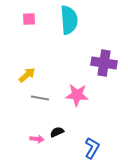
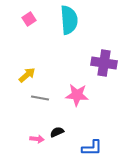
pink square: rotated 32 degrees counterclockwise
blue L-shape: rotated 60 degrees clockwise
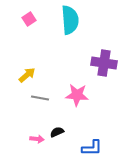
cyan semicircle: moved 1 px right
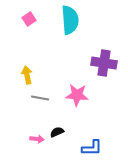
yellow arrow: rotated 60 degrees counterclockwise
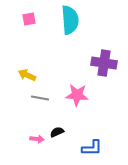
pink square: rotated 24 degrees clockwise
yellow arrow: rotated 54 degrees counterclockwise
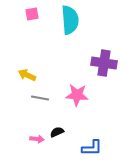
pink square: moved 3 px right, 5 px up
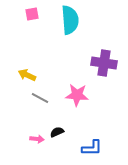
gray line: rotated 18 degrees clockwise
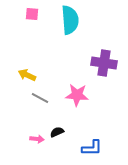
pink square: rotated 16 degrees clockwise
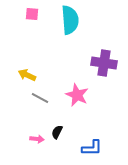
pink star: rotated 20 degrees clockwise
black semicircle: rotated 40 degrees counterclockwise
